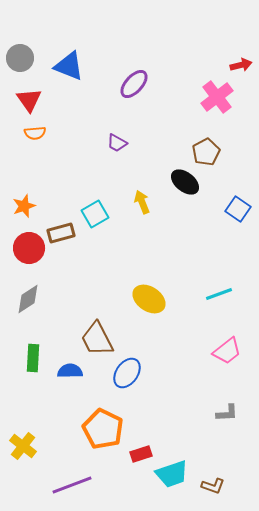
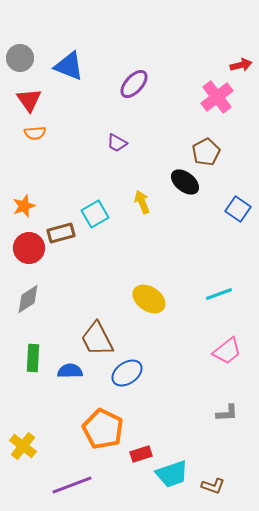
blue ellipse: rotated 20 degrees clockwise
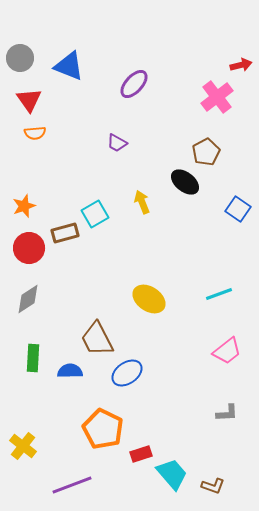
brown rectangle: moved 4 px right
cyan trapezoid: rotated 112 degrees counterclockwise
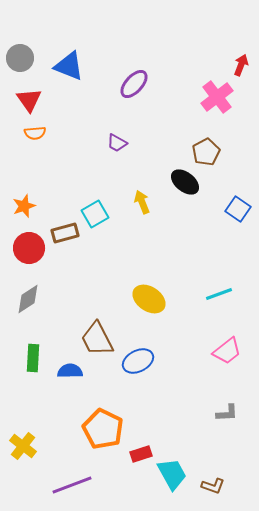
red arrow: rotated 55 degrees counterclockwise
blue ellipse: moved 11 px right, 12 px up; rotated 8 degrees clockwise
cyan trapezoid: rotated 12 degrees clockwise
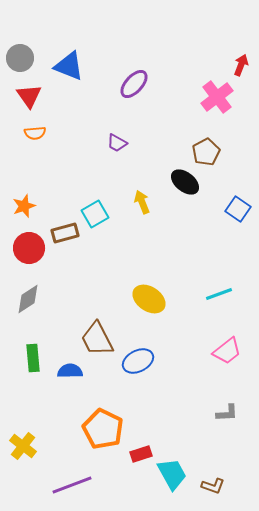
red triangle: moved 4 px up
green rectangle: rotated 8 degrees counterclockwise
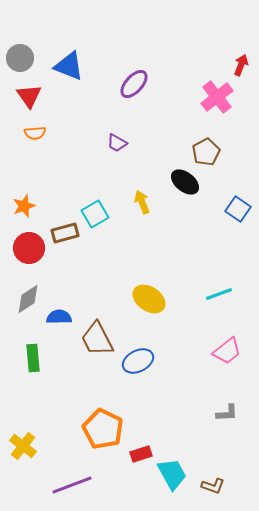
blue semicircle: moved 11 px left, 54 px up
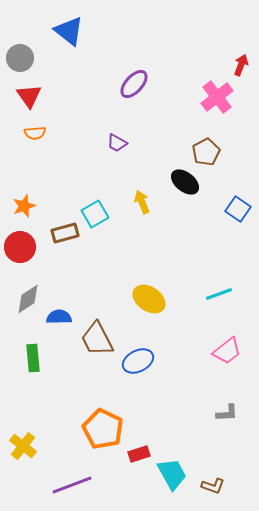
blue triangle: moved 35 px up; rotated 16 degrees clockwise
red circle: moved 9 px left, 1 px up
red rectangle: moved 2 px left
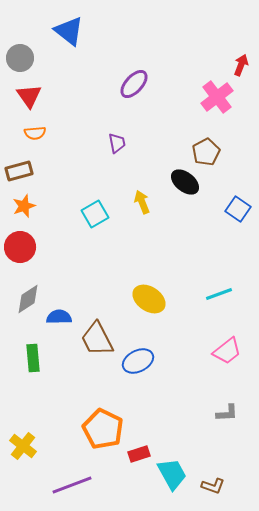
purple trapezoid: rotated 130 degrees counterclockwise
brown rectangle: moved 46 px left, 62 px up
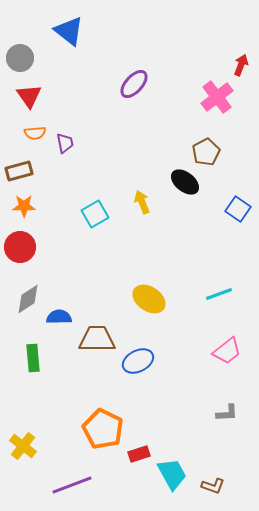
purple trapezoid: moved 52 px left
orange star: rotated 20 degrees clockwise
brown trapezoid: rotated 117 degrees clockwise
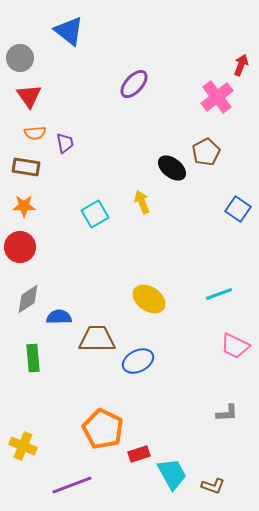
brown rectangle: moved 7 px right, 4 px up; rotated 24 degrees clockwise
black ellipse: moved 13 px left, 14 px up
pink trapezoid: moved 8 px right, 5 px up; rotated 64 degrees clockwise
yellow cross: rotated 16 degrees counterclockwise
